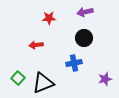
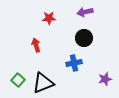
red arrow: rotated 80 degrees clockwise
green square: moved 2 px down
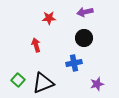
purple star: moved 8 px left, 5 px down
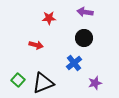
purple arrow: rotated 21 degrees clockwise
red arrow: rotated 120 degrees clockwise
blue cross: rotated 28 degrees counterclockwise
purple star: moved 2 px left, 1 px up
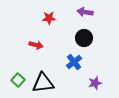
blue cross: moved 1 px up
black triangle: rotated 15 degrees clockwise
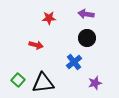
purple arrow: moved 1 px right, 2 px down
black circle: moved 3 px right
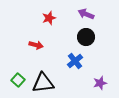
purple arrow: rotated 14 degrees clockwise
red star: rotated 16 degrees counterclockwise
black circle: moved 1 px left, 1 px up
blue cross: moved 1 px right, 1 px up
purple star: moved 5 px right
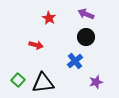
red star: rotated 24 degrees counterclockwise
purple star: moved 4 px left, 1 px up
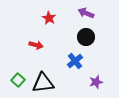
purple arrow: moved 1 px up
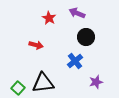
purple arrow: moved 9 px left
green square: moved 8 px down
